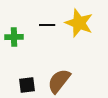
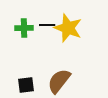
yellow star: moved 11 px left, 5 px down
green cross: moved 10 px right, 9 px up
black square: moved 1 px left
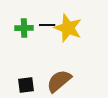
brown semicircle: rotated 12 degrees clockwise
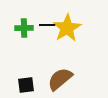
yellow star: moved 1 px left; rotated 20 degrees clockwise
brown semicircle: moved 1 px right, 2 px up
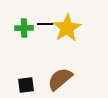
black line: moved 2 px left, 1 px up
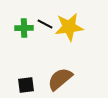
black line: rotated 28 degrees clockwise
yellow star: moved 2 px right, 1 px up; rotated 24 degrees clockwise
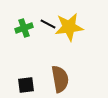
black line: moved 3 px right
green cross: rotated 18 degrees counterclockwise
brown semicircle: rotated 120 degrees clockwise
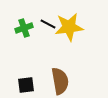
brown semicircle: moved 2 px down
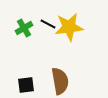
green cross: rotated 12 degrees counterclockwise
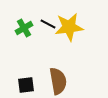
brown semicircle: moved 2 px left
